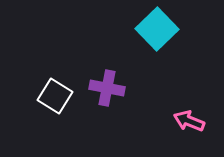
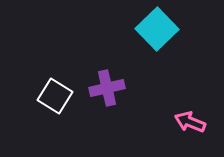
purple cross: rotated 24 degrees counterclockwise
pink arrow: moved 1 px right, 1 px down
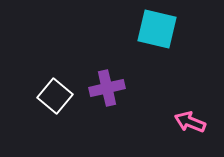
cyan square: rotated 33 degrees counterclockwise
white square: rotated 8 degrees clockwise
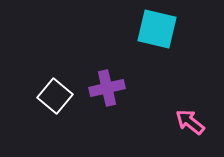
pink arrow: rotated 16 degrees clockwise
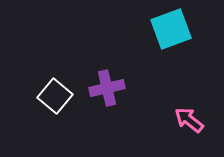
cyan square: moved 14 px right; rotated 33 degrees counterclockwise
pink arrow: moved 1 px left, 2 px up
